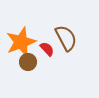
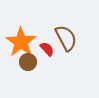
orange star: rotated 16 degrees counterclockwise
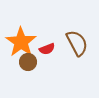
brown semicircle: moved 11 px right, 5 px down
red semicircle: rotated 112 degrees clockwise
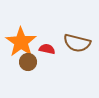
brown semicircle: rotated 132 degrees clockwise
red semicircle: rotated 147 degrees counterclockwise
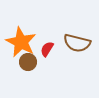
orange star: rotated 8 degrees counterclockwise
red semicircle: rotated 70 degrees counterclockwise
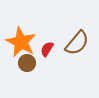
brown semicircle: rotated 64 degrees counterclockwise
brown circle: moved 1 px left, 1 px down
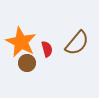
red semicircle: rotated 133 degrees clockwise
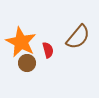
brown semicircle: moved 1 px right, 6 px up
red semicircle: moved 1 px right, 1 px down
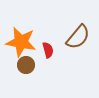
orange star: rotated 16 degrees counterclockwise
brown circle: moved 1 px left, 2 px down
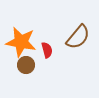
red semicircle: moved 1 px left
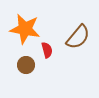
orange star: moved 4 px right, 13 px up
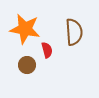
brown semicircle: moved 4 px left, 5 px up; rotated 44 degrees counterclockwise
brown circle: moved 1 px right
